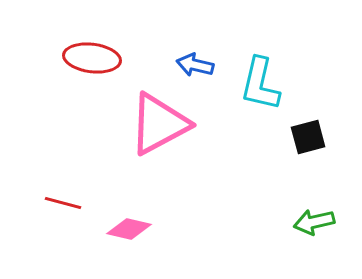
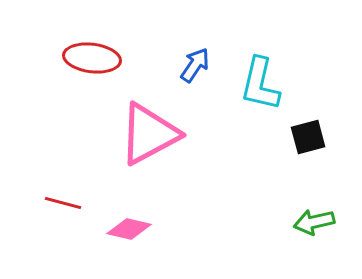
blue arrow: rotated 111 degrees clockwise
pink triangle: moved 10 px left, 10 px down
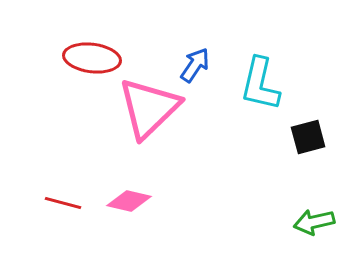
pink triangle: moved 26 px up; rotated 16 degrees counterclockwise
pink diamond: moved 28 px up
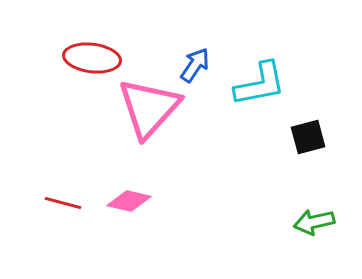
cyan L-shape: rotated 114 degrees counterclockwise
pink triangle: rotated 4 degrees counterclockwise
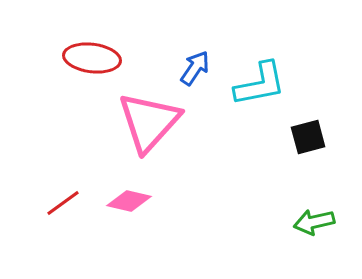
blue arrow: moved 3 px down
pink triangle: moved 14 px down
red line: rotated 51 degrees counterclockwise
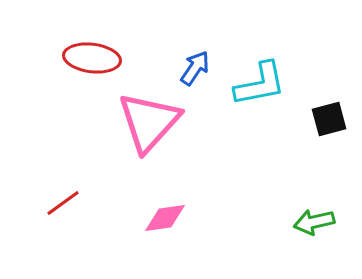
black square: moved 21 px right, 18 px up
pink diamond: moved 36 px right, 17 px down; rotated 21 degrees counterclockwise
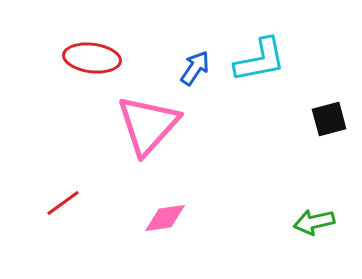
cyan L-shape: moved 24 px up
pink triangle: moved 1 px left, 3 px down
